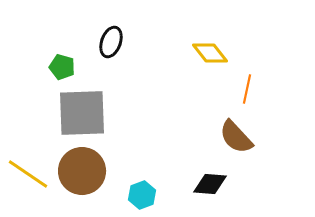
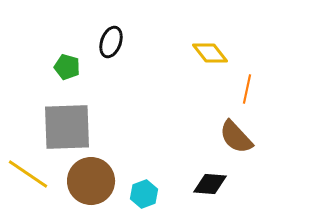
green pentagon: moved 5 px right
gray square: moved 15 px left, 14 px down
brown circle: moved 9 px right, 10 px down
cyan hexagon: moved 2 px right, 1 px up
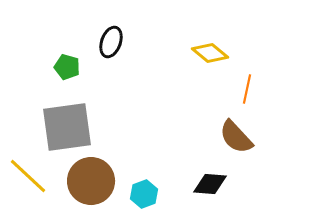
yellow diamond: rotated 12 degrees counterclockwise
gray square: rotated 6 degrees counterclockwise
yellow line: moved 2 px down; rotated 9 degrees clockwise
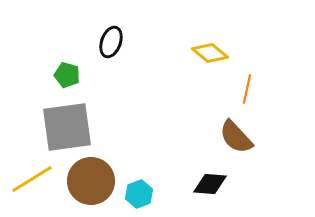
green pentagon: moved 8 px down
yellow line: moved 4 px right, 3 px down; rotated 75 degrees counterclockwise
cyan hexagon: moved 5 px left
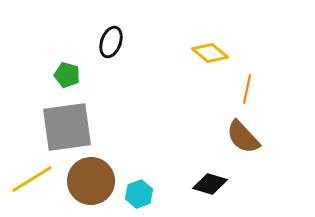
brown semicircle: moved 7 px right
black diamond: rotated 12 degrees clockwise
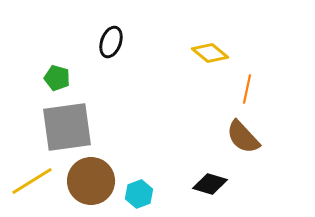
green pentagon: moved 10 px left, 3 px down
yellow line: moved 2 px down
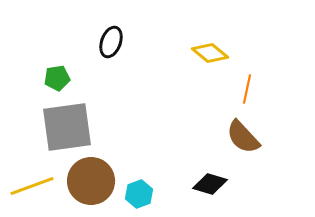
green pentagon: rotated 25 degrees counterclockwise
yellow line: moved 5 px down; rotated 12 degrees clockwise
